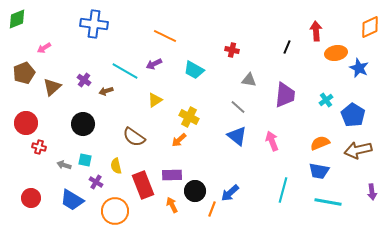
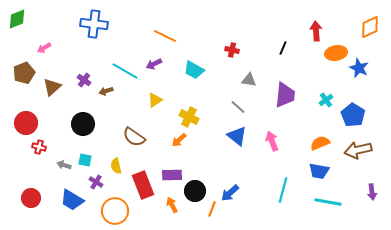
black line at (287, 47): moved 4 px left, 1 px down
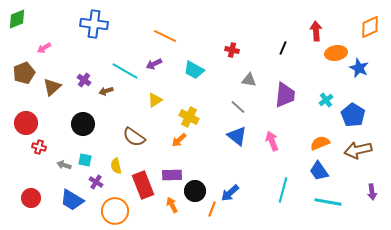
blue trapezoid at (319, 171): rotated 45 degrees clockwise
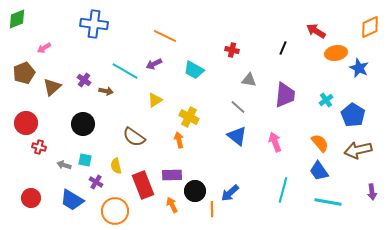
red arrow at (316, 31): rotated 54 degrees counterclockwise
brown arrow at (106, 91): rotated 152 degrees counterclockwise
orange arrow at (179, 140): rotated 119 degrees clockwise
pink arrow at (272, 141): moved 3 px right, 1 px down
orange semicircle at (320, 143): rotated 72 degrees clockwise
orange line at (212, 209): rotated 21 degrees counterclockwise
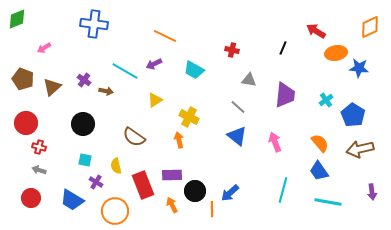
blue star at (359, 68): rotated 18 degrees counterclockwise
brown pentagon at (24, 73): moved 1 px left, 6 px down; rotated 30 degrees counterclockwise
brown arrow at (358, 150): moved 2 px right, 1 px up
gray arrow at (64, 165): moved 25 px left, 5 px down
